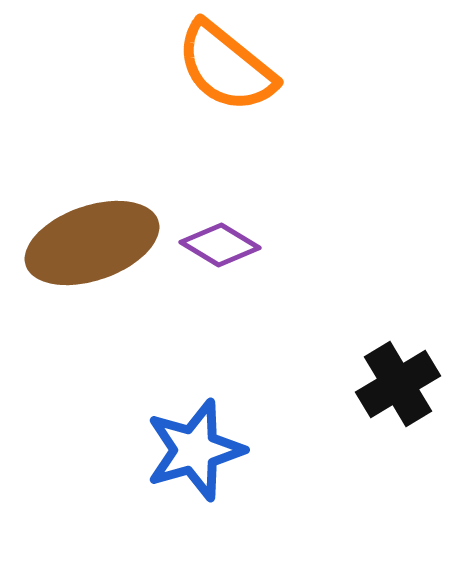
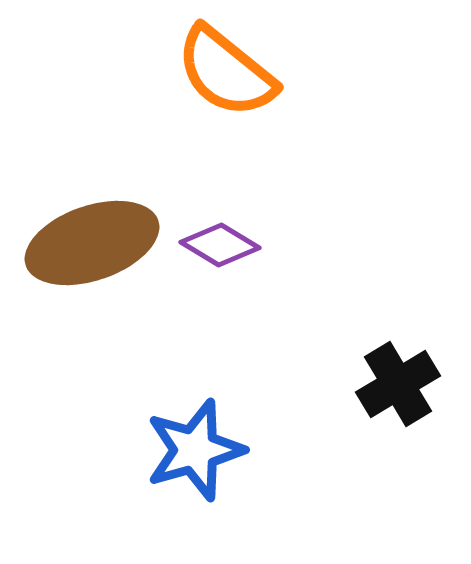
orange semicircle: moved 5 px down
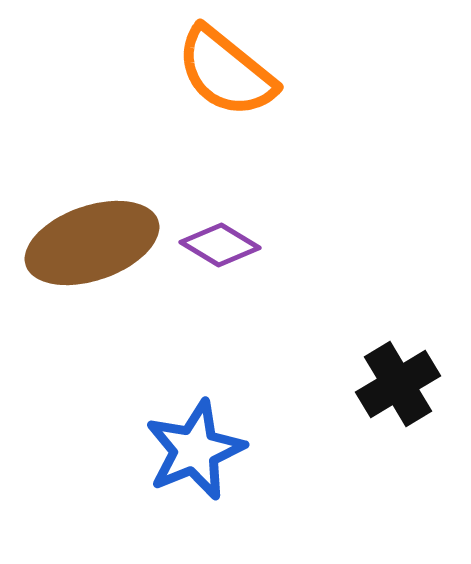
blue star: rotated 6 degrees counterclockwise
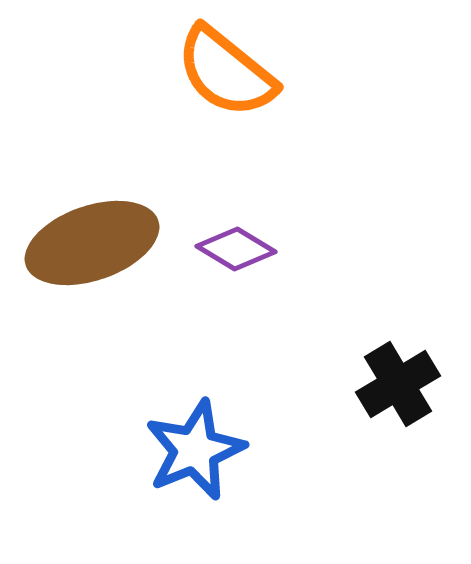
purple diamond: moved 16 px right, 4 px down
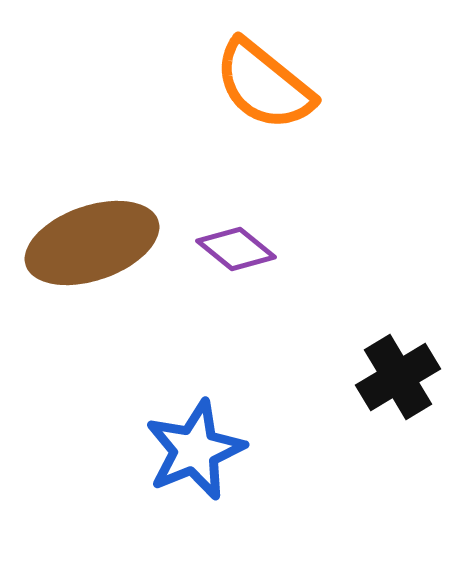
orange semicircle: moved 38 px right, 13 px down
purple diamond: rotated 8 degrees clockwise
black cross: moved 7 px up
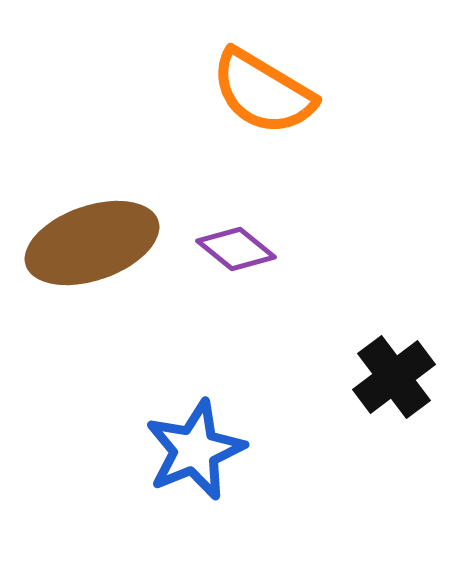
orange semicircle: moved 1 px left, 7 px down; rotated 8 degrees counterclockwise
black cross: moved 4 px left; rotated 6 degrees counterclockwise
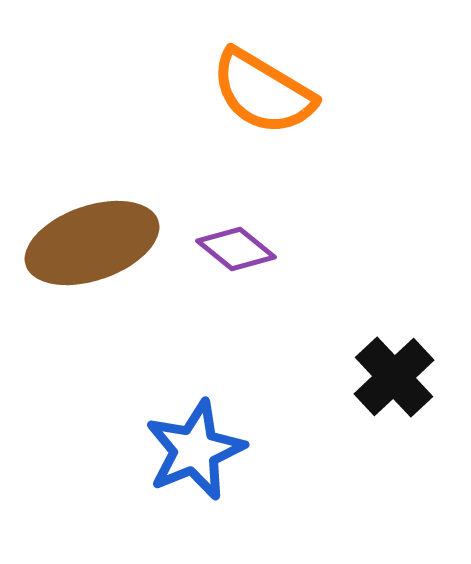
black cross: rotated 6 degrees counterclockwise
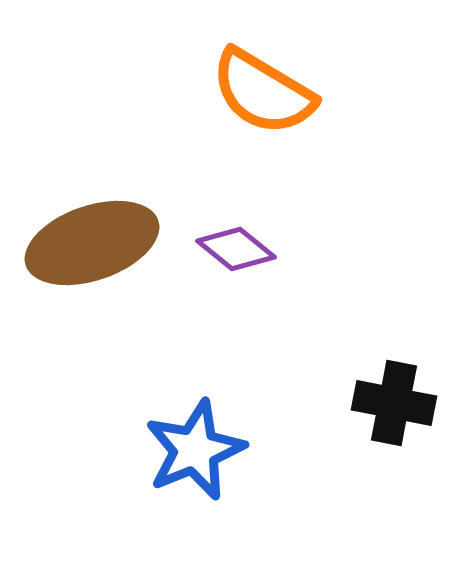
black cross: moved 26 px down; rotated 36 degrees counterclockwise
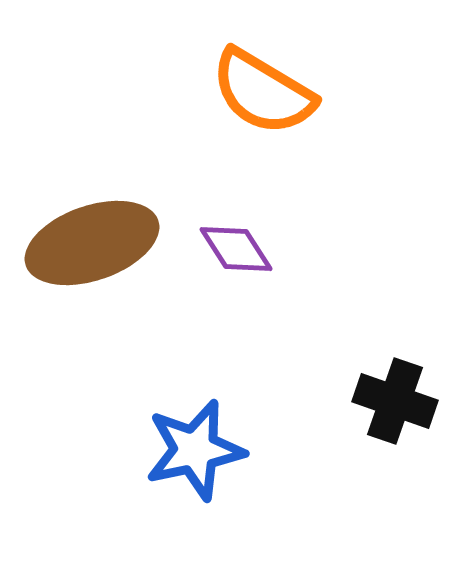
purple diamond: rotated 18 degrees clockwise
black cross: moved 1 px right, 2 px up; rotated 8 degrees clockwise
blue star: rotated 10 degrees clockwise
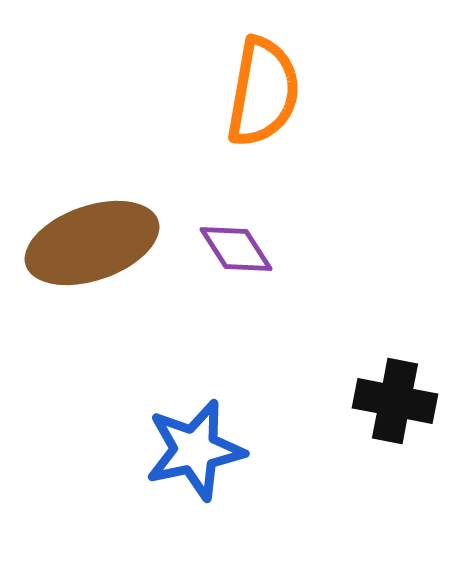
orange semicircle: rotated 111 degrees counterclockwise
black cross: rotated 8 degrees counterclockwise
